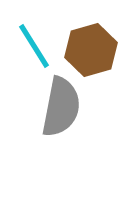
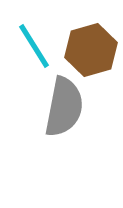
gray semicircle: moved 3 px right
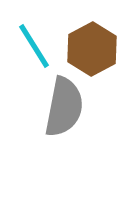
brown hexagon: moved 1 px right, 1 px up; rotated 12 degrees counterclockwise
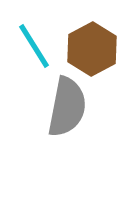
gray semicircle: moved 3 px right
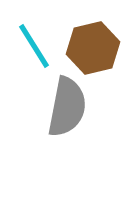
brown hexagon: moved 1 px right, 1 px up; rotated 15 degrees clockwise
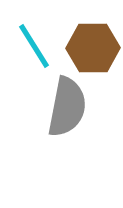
brown hexagon: rotated 12 degrees clockwise
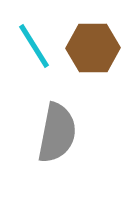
gray semicircle: moved 10 px left, 26 px down
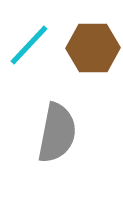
cyan line: moved 5 px left, 1 px up; rotated 75 degrees clockwise
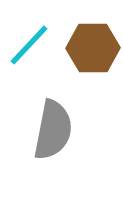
gray semicircle: moved 4 px left, 3 px up
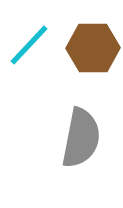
gray semicircle: moved 28 px right, 8 px down
